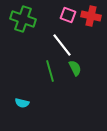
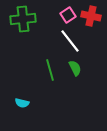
pink square: rotated 35 degrees clockwise
green cross: rotated 25 degrees counterclockwise
white line: moved 8 px right, 4 px up
green line: moved 1 px up
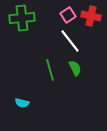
green cross: moved 1 px left, 1 px up
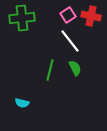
green line: rotated 30 degrees clockwise
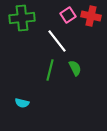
white line: moved 13 px left
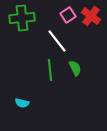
red cross: rotated 24 degrees clockwise
green line: rotated 20 degrees counterclockwise
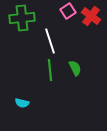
pink square: moved 4 px up
white line: moved 7 px left; rotated 20 degrees clockwise
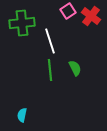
green cross: moved 5 px down
cyan semicircle: moved 12 px down; rotated 88 degrees clockwise
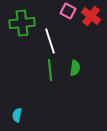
pink square: rotated 28 degrees counterclockwise
green semicircle: rotated 35 degrees clockwise
cyan semicircle: moved 5 px left
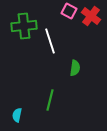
pink square: moved 1 px right
green cross: moved 2 px right, 3 px down
green line: moved 30 px down; rotated 20 degrees clockwise
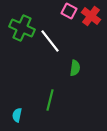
green cross: moved 2 px left, 2 px down; rotated 30 degrees clockwise
white line: rotated 20 degrees counterclockwise
